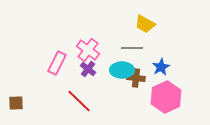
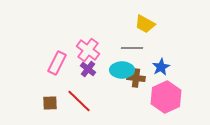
brown square: moved 34 px right
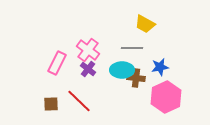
blue star: moved 1 px left; rotated 18 degrees clockwise
brown square: moved 1 px right, 1 px down
